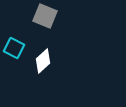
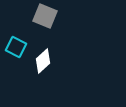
cyan square: moved 2 px right, 1 px up
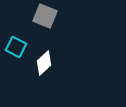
white diamond: moved 1 px right, 2 px down
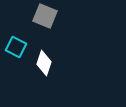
white diamond: rotated 30 degrees counterclockwise
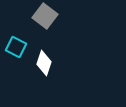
gray square: rotated 15 degrees clockwise
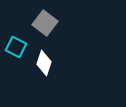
gray square: moved 7 px down
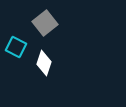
gray square: rotated 15 degrees clockwise
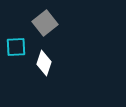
cyan square: rotated 30 degrees counterclockwise
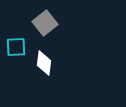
white diamond: rotated 10 degrees counterclockwise
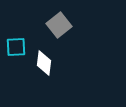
gray square: moved 14 px right, 2 px down
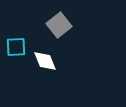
white diamond: moved 1 px right, 2 px up; rotated 30 degrees counterclockwise
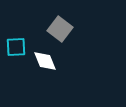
gray square: moved 1 px right, 4 px down; rotated 15 degrees counterclockwise
